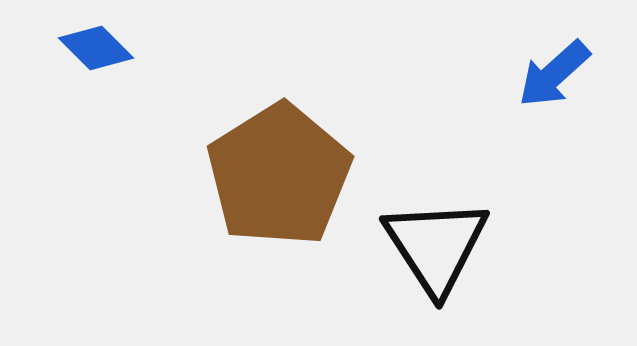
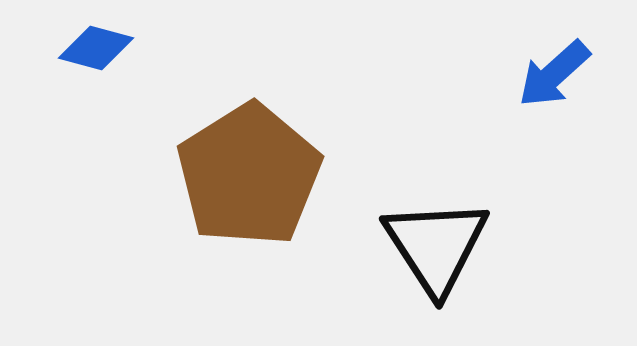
blue diamond: rotated 30 degrees counterclockwise
brown pentagon: moved 30 px left
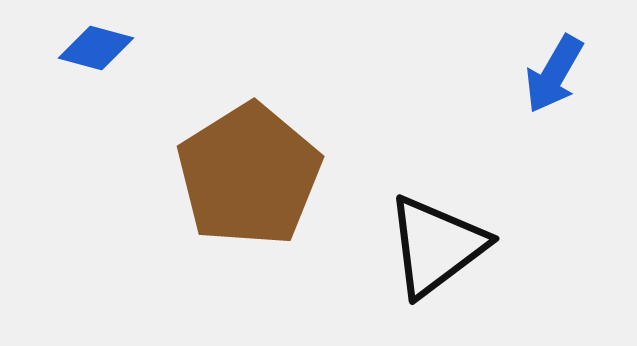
blue arrow: rotated 18 degrees counterclockwise
black triangle: rotated 26 degrees clockwise
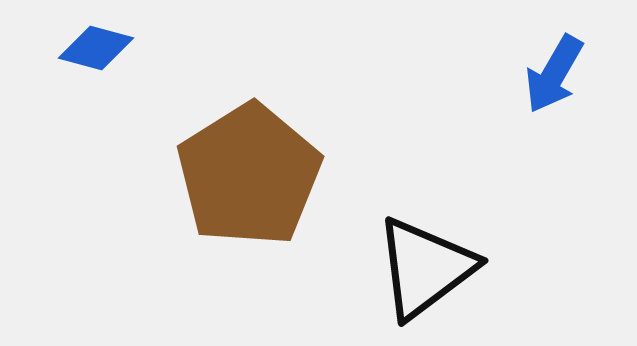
black triangle: moved 11 px left, 22 px down
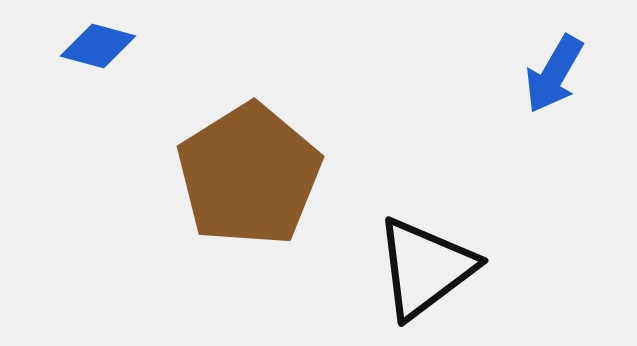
blue diamond: moved 2 px right, 2 px up
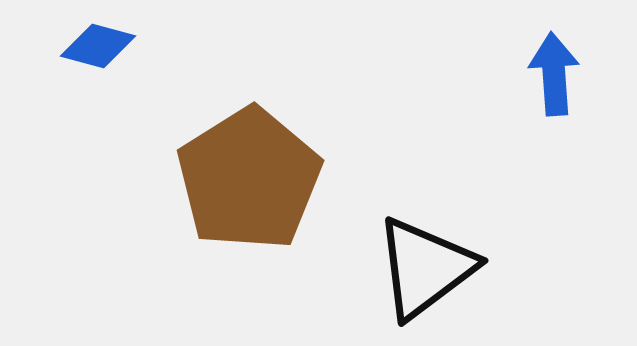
blue arrow: rotated 146 degrees clockwise
brown pentagon: moved 4 px down
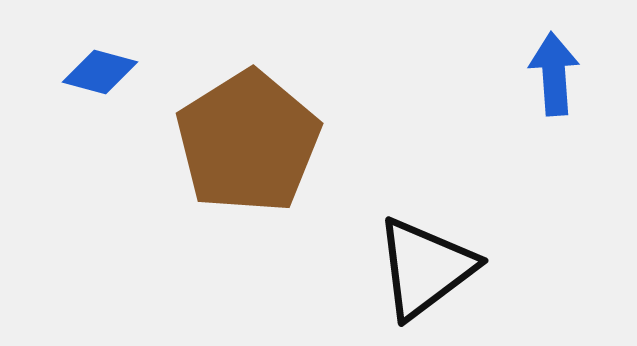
blue diamond: moved 2 px right, 26 px down
brown pentagon: moved 1 px left, 37 px up
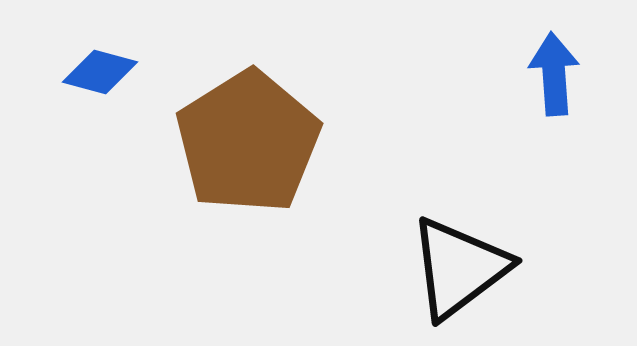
black triangle: moved 34 px right
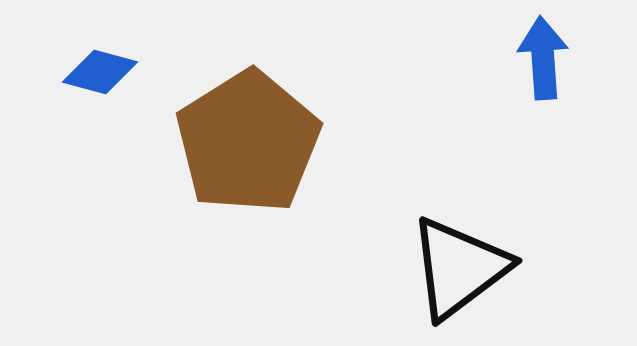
blue arrow: moved 11 px left, 16 px up
